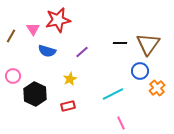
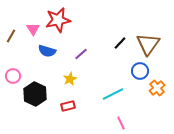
black line: rotated 48 degrees counterclockwise
purple line: moved 1 px left, 2 px down
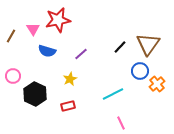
black line: moved 4 px down
orange cross: moved 4 px up
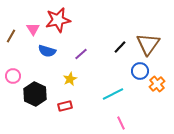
red rectangle: moved 3 px left
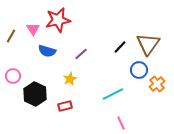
blue circle: moved 1 px left, 1 px up
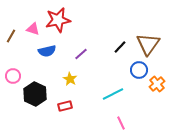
pink triangle: rotated 40 degrees counterclockwise
blue semicircle: rotated 30 degrees counterclockwise
yellow star: rotated 16 degrees counterclockwise
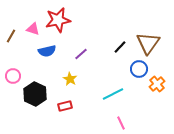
brown triangle: moved 1 px up
blue circle: moved 1 px up
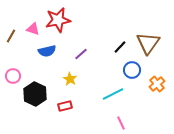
blue circle: moved 7 px left, 1 px down
